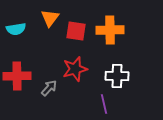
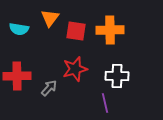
cyan semicircle: moved 3 px right; rotated 18 degrees clockwise
purple line: moved 1 px right, 1 px up
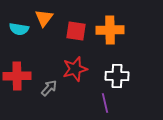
orange triangle: moved 6 px left
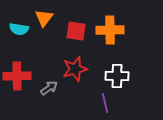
gray arrow: rotated 12 degrees clockwise
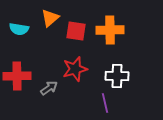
orange triangle: moved 6 px right; rotated 12 degrees clockwise
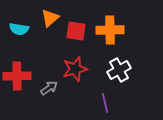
white cross: moved 2 px right, 6 px up; rotated 30 degrees counterclockwise
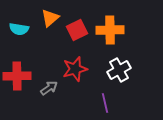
red square: moved 1 px right, 1 px up; rotated 35 degrees counterclockwise
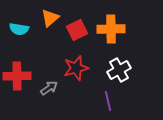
orange cross: moved 1 px right, 1 px up
red star: moved 1 px right, 1 px up
purple line: moved 3 px right, 2 px up
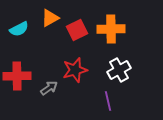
orange triangle: rotated 12 degrees clockwise
cyan semicircle: rotated 36 degrees counterclockwise
red star: moved 1 px left, 2 px down
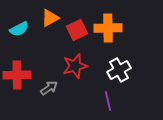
orange cross: moved 3 px left, 1 px up
red star: moved 4 px up
red cross: moved 1 px up
